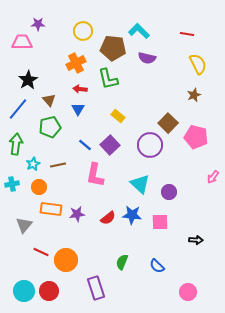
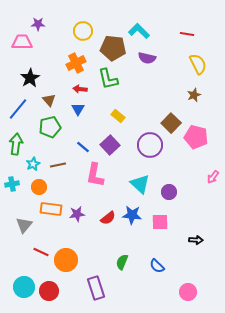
black star at (28, 80): moved 2 px right, 2 px up
brown square at (168, 123): moved 3 px right
blue line at (85, 145): moved 2 px left, 2 px down
cyan circle at (24, 291): moved 4 px up
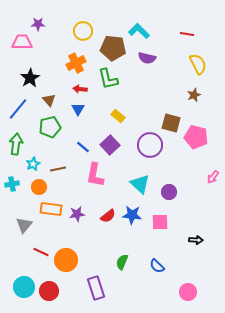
brown square at (171, 123): rotated 30 degrees counterclockwise
brown line at (58, 165): moved 4 px down
red semicircle at (108, 218): moved 2 px up
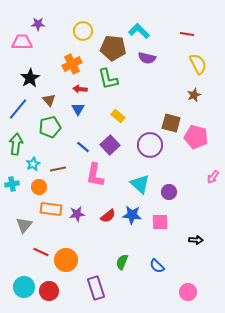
orange cross at (76, 63): moved 4 px left, 1 px down
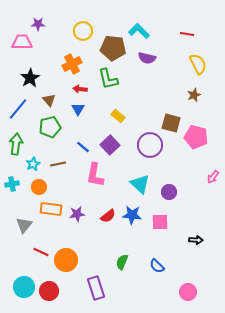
brown line at (58, 169): moved 5 px up
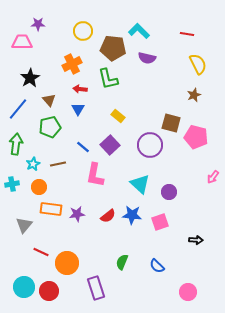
pink square at (160, 222): rotated 18 degrees counterclockwise
orange circle at (66, 260): moved 1 px right, 3 px down
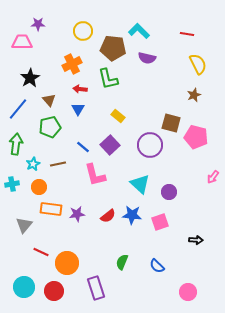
pink L-shape at (95, 175): rotated 25 degrees counterclockwise
red circle at (49, 291): moved 5 px right
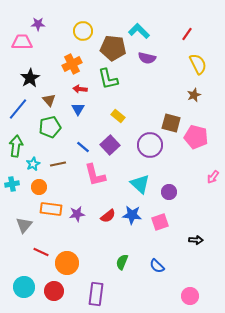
red line at (187, 34): rotated 64 degrees counterclockwise
green arrow at (16, 144): moved 2 px down
purple rectangle at (96, 288): moved 6 px down; rotated 25 degrees clockwise
pink circle at (188, 292): moved 2 px right, 4 px down
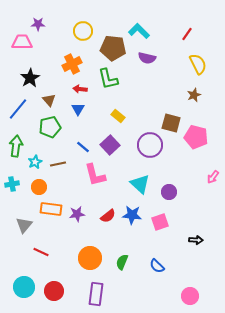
cyan star at (33, 164): moved 2 px right, 2 px up
orange circle at (67, 263): moved 23 px right, 5 px up
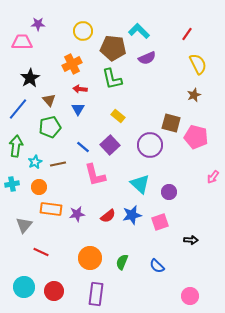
purple semicircle at (147, 58): rotated 36 degrees counterclockwise
green L-shape at (108, 79): moved 4 px right
blue star at (132, 215): rotated 18 degrees counterclockwise
black arrow at (196, 240): moved 5 px left
